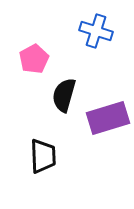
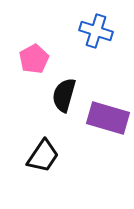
purple rectangle: rotated 33 degrees clockwise
black trapezoid: rotated 36 degrees clockwise
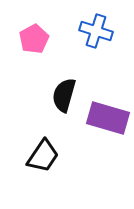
pink pentagon: moved 20 px up
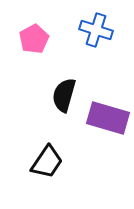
blue cross: moved 1 px up
black trapezoid: moved 4 px right, 6 px down
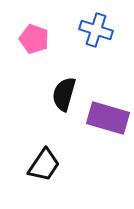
pink pentagon: rotated 24 degrees counterclockwise
black semicircle: moved 1 px up
black trapezoid: moved 3 px left, 3 px down
